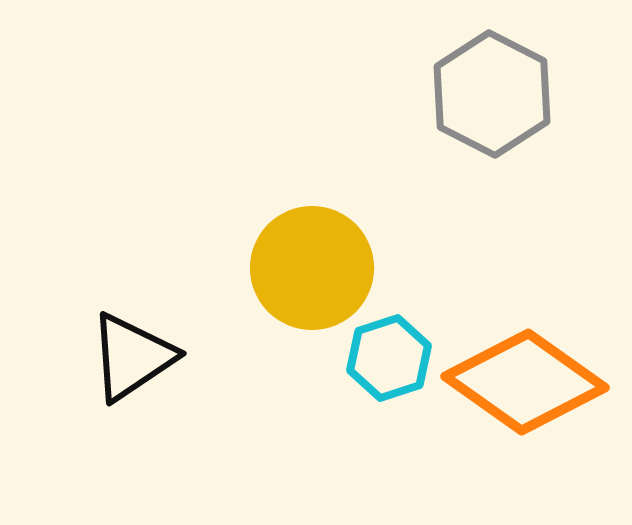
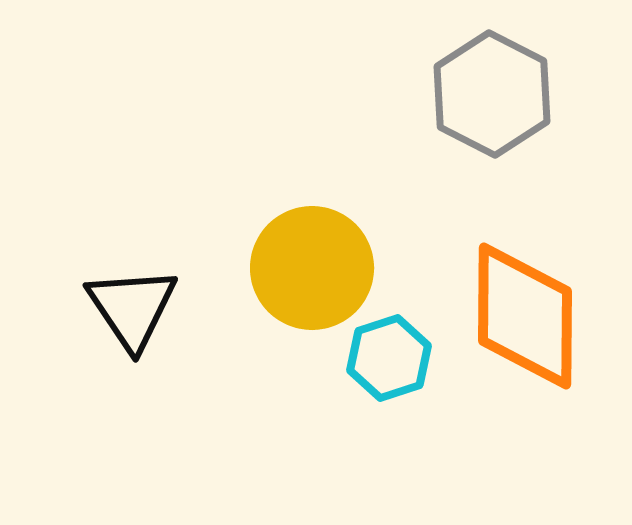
black triangle: moved 49 px up; rotated 30 degrees counterclockwise
orange diamond: moved 66 px up; rotated 55 degrees clockwise
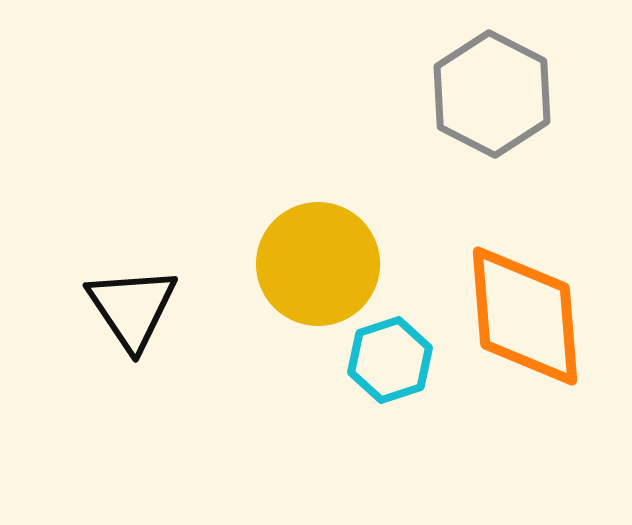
yellow circle: moved 6 px right, 4 px up
orange diamond: rotated 5 degrees counterclockwise
cyan hexagon: moved 1 px right, 2 px down
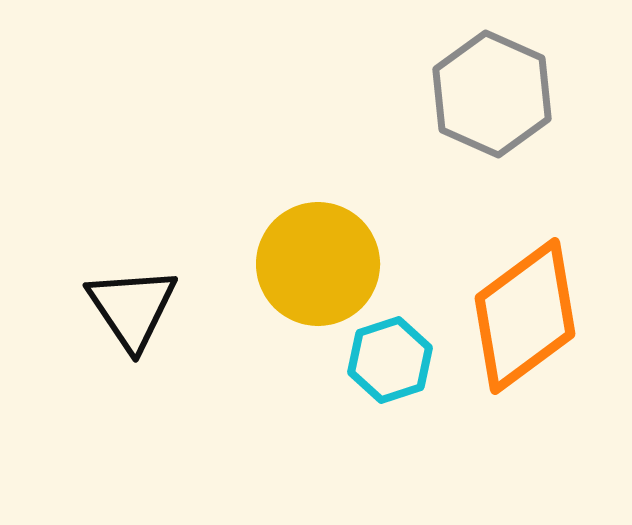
gray hexagon: rotated 3 degrees counterclockwise
orange diamond: rotated 58 degrees clockwise
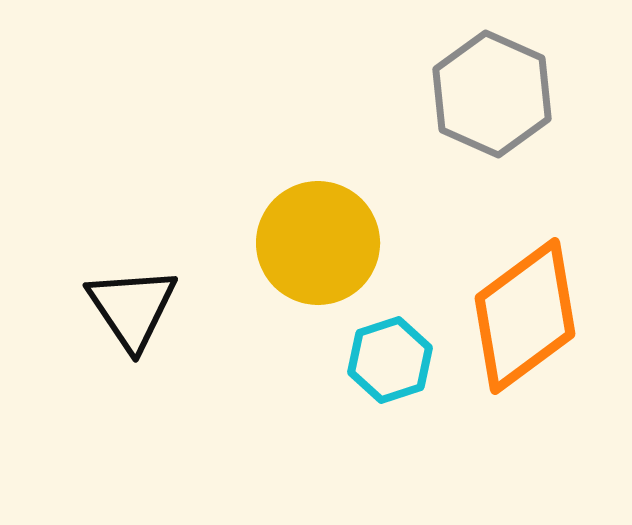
yellow circle: moved 21 px up
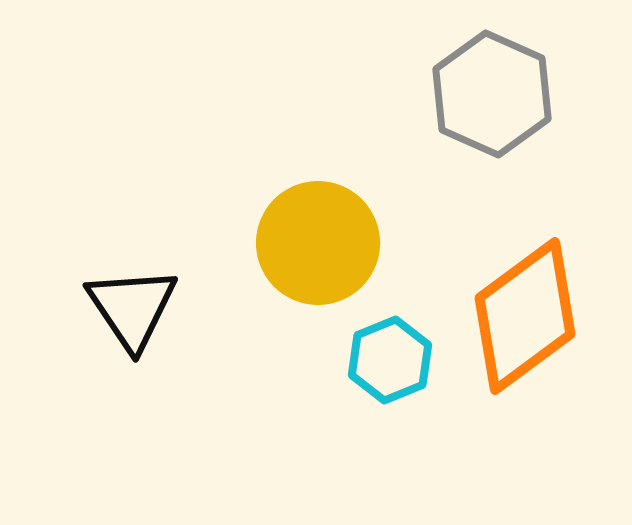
cyan hexagon: rotated 4 degrees counterclockwise
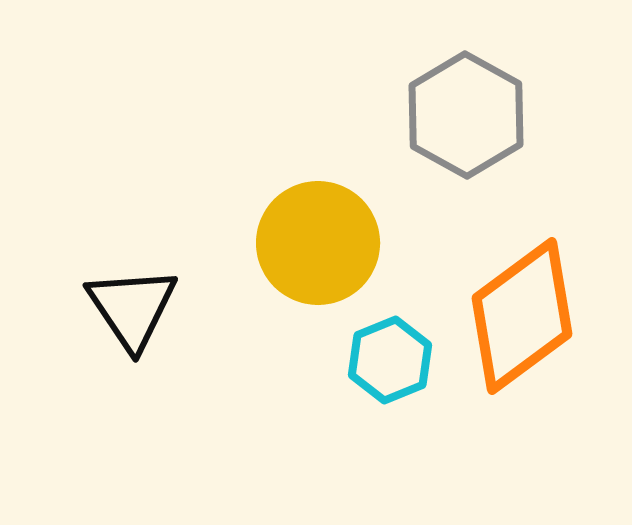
gray hexagon: moved 26 px left, 21 px down; rotated 5 degrees clockwise
orange diamond: moved 3 px left
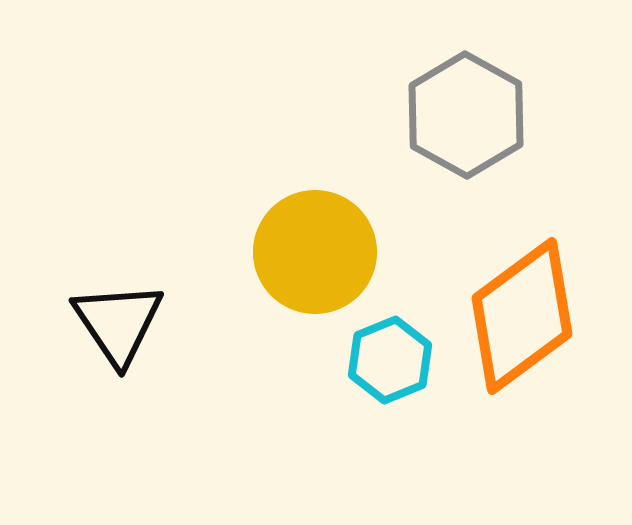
yellow circle: moved 3 px left, 9 px down
black triangle: moved 14 px left, 15 px down
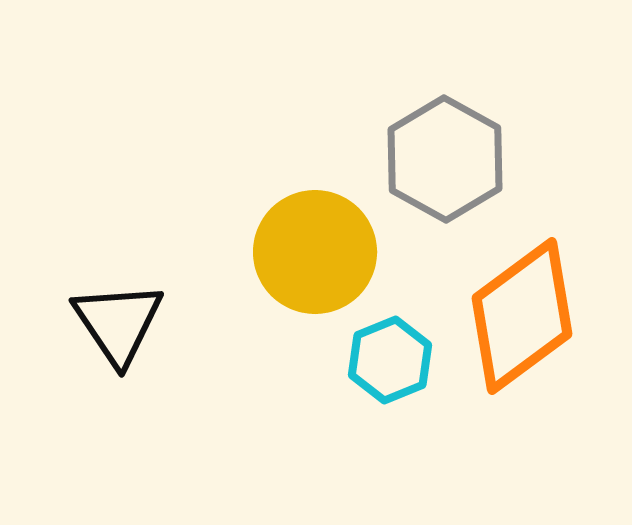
gray hexagon: moved 21 px left, 44 px down
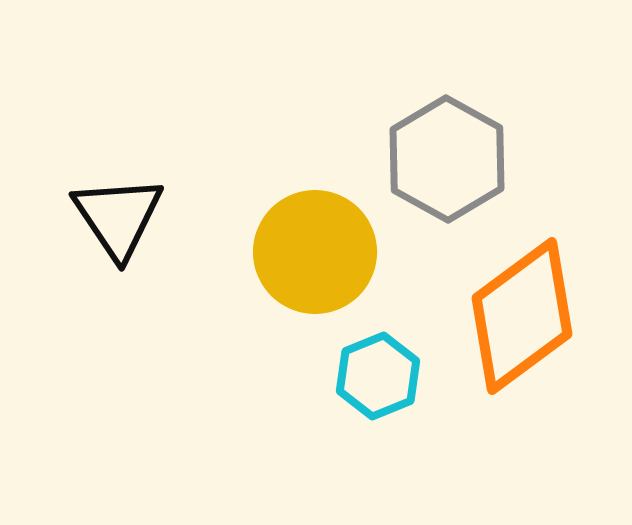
gray hexagon: moved 2 px right
black triangle: moved 106 px up
cyan hexagon: moved 12 px left, 16 px down
